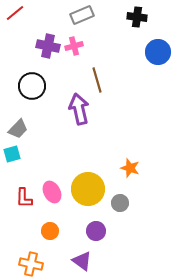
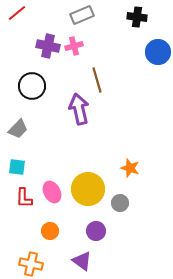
red line: moved 2 px right
cyan square: moved 5 px right, 13 px down; rotated 24 degrees clockwise
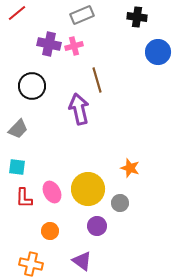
purple cross: moved 1 px right, 2 px up
purple circle: moved 1 px right, 5 px up
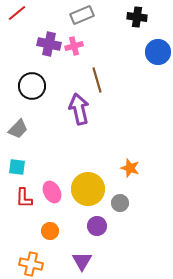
purple triangle: rotated 25 degrees clockwise
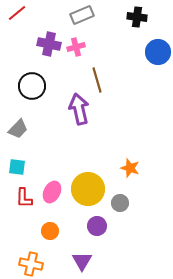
pink cross: moved 2 px right, 1 px down
pink ellipse: rotated 55 degrees clockwise
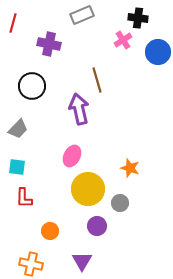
red line: moved 4 px left, 10 px down; rotated 36 degrees counterclockwise
black cross: moved 1 px right, 1 px down
pink cross: moved 47 px right, 7 px up; rotated 18 degrees counterclockwise
pink ellipse: moved 20 px right, 36 px up
